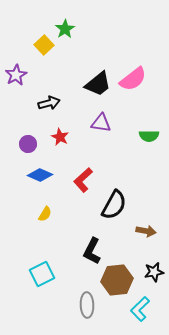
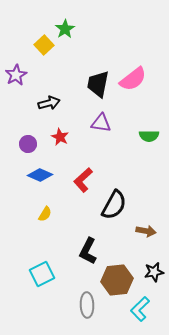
black trapezoid: rotated 140 degrees clockwise
black L-shape: moved 4 px left
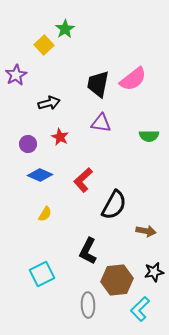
gray ellipse: moved 1 px right
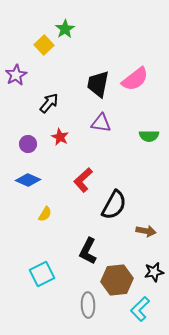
pink semicircle: moved 2 px right
black arrow: rotated 35 degrees counterclockwise
blue diamond: moved 12 px left, 5 px down
